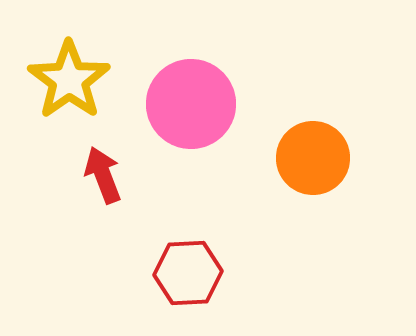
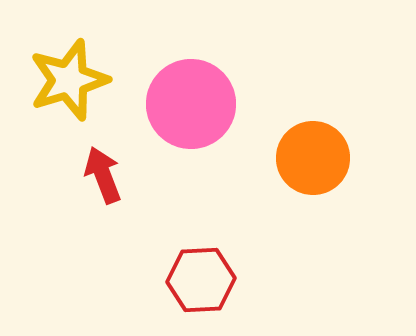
yellow star: rotated 18 degrees clockwise
red hexagon: moved 13 px right, 7 px down
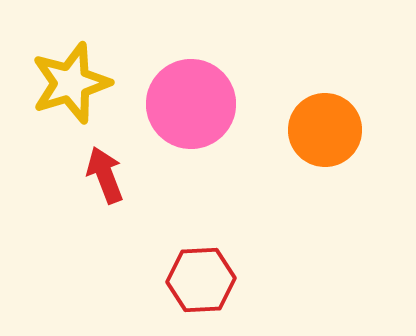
yellow star: moved 2 px right, 3 px down
orange circle: moved 12 px right, 28 px up
red arrow: moved 2 px right
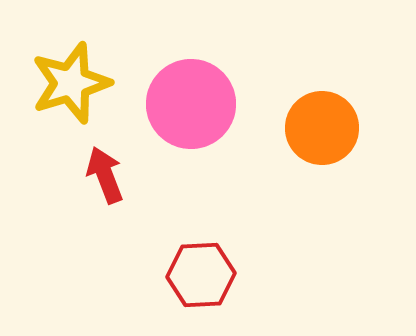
orange circle: moved 3 px left, 2 px up
red hexagon: moved 5 px up
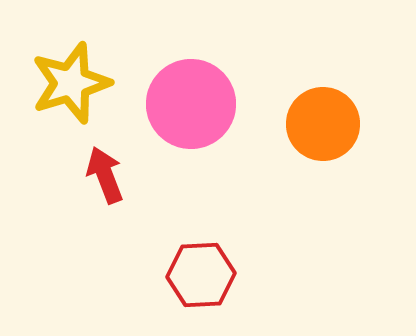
orange circle: moved 1 px right, 4 px up
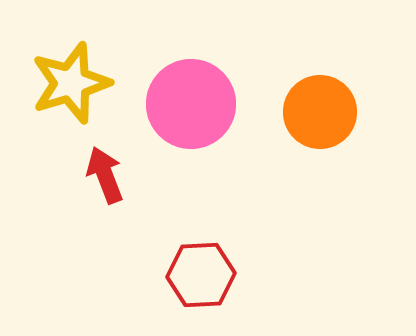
orange circle: moved 3 px left, 12 px up
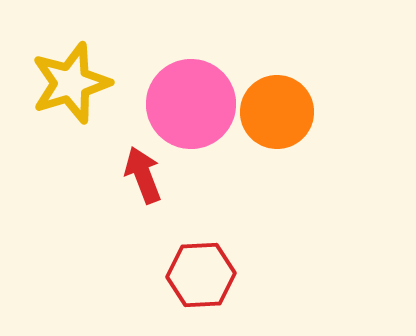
orange circle: moved 43 px left
red arrow: moved 38 px right
